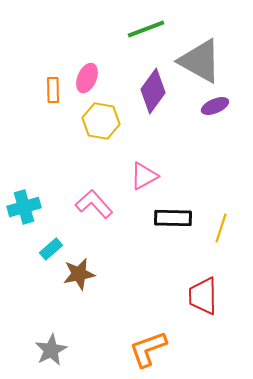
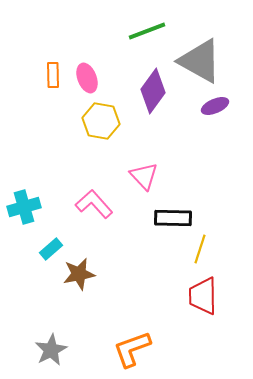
green line: moved 1 px right, 2 px down
pink ellipse: rotated 44 degrees counterclockwise
orange rectangle: moved 15 px up
pink triangle: rotated 44 degrees counterclockwise
yellow line: moved 21 px left, 21 px down
orange L-shape: moved 16 px left
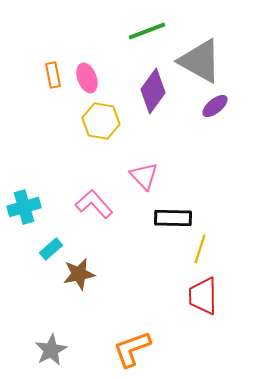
orange rectangle: rotated 10 degrees counterclockwise
purple ellipse: rotated 16 degrees counterclockwise
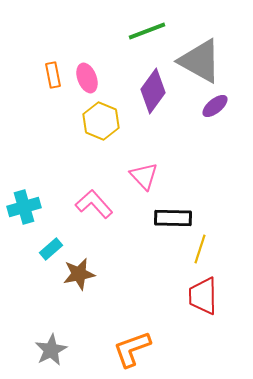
yellow hexagon: rotated 12 degrees clockwise
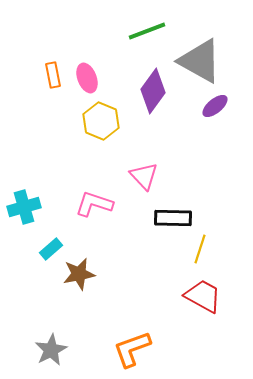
pink L-shape: rotated 30 degrees counterclockwise
red trapezoid: rotated 120 degrees clockwise
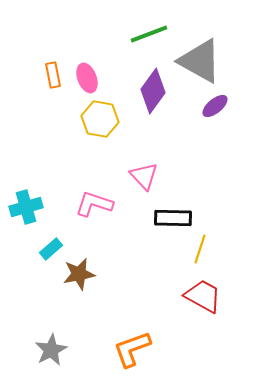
green line: moved 2 px right, 3 px down
yellow hexagon: moved 1 px left, 2 px up; rotated 12 degrees counterclockwise
cyan cross: moved 2 px right
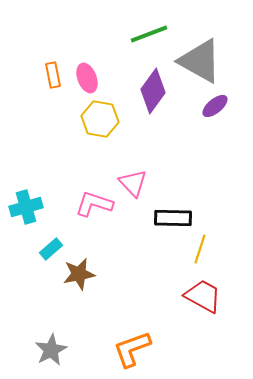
pink triangle: moved 11 px left, 7 px down
